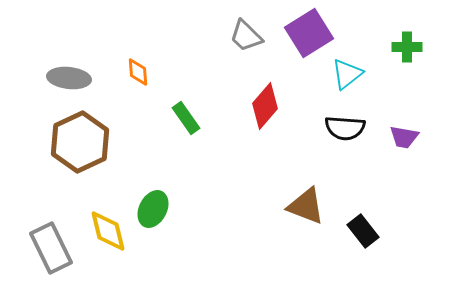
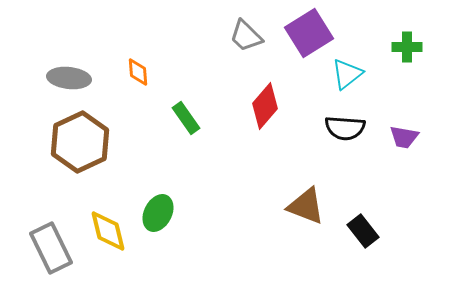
green ellipse: moved 5 px right, 4 px down
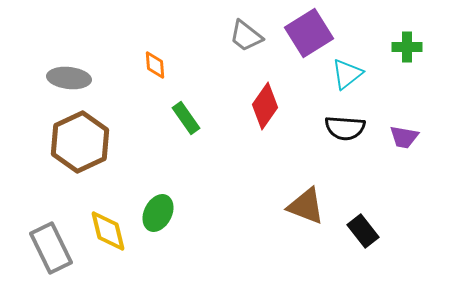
gray trapezoid: rotated 6 degrees counterclockwise
orange diamond: moved 17 px right, 7 px up
red diamond: rotated 6 degrees counterclockwise
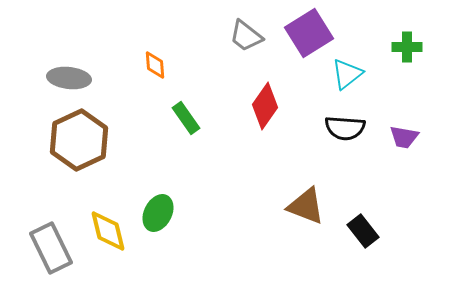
brown hexagon: moved 1 px left, 2 px up
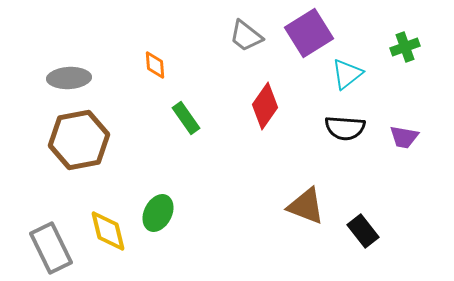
green cross: moved 2 px left; rotated 20 degrees counterclockwise
gray ellipse: rotated 9 degrees counterclockwise
brown hexagon: rotated 14 degrees clockwise
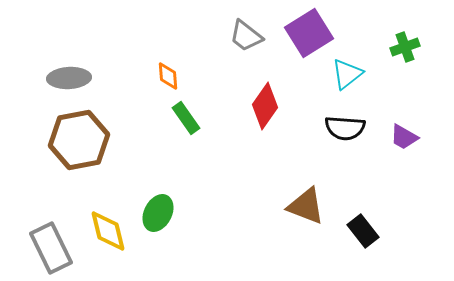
orange diamond: moved 13 px right, 11 px down
purple trapezoid: rotated 20 degrees clockwise
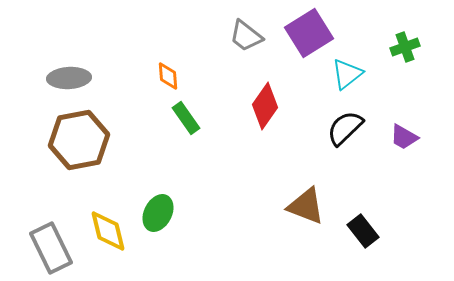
black semicircle: rotated 132 degrees clockwise
